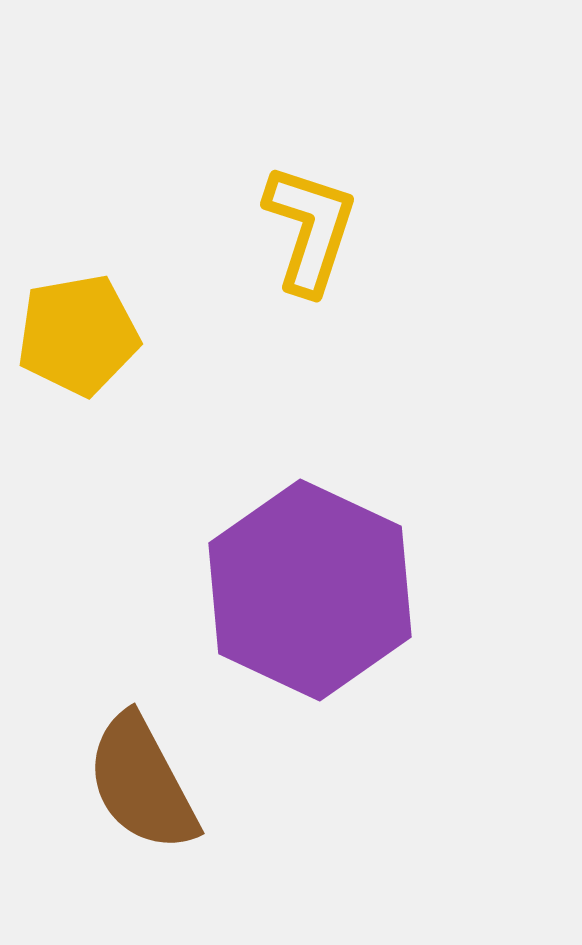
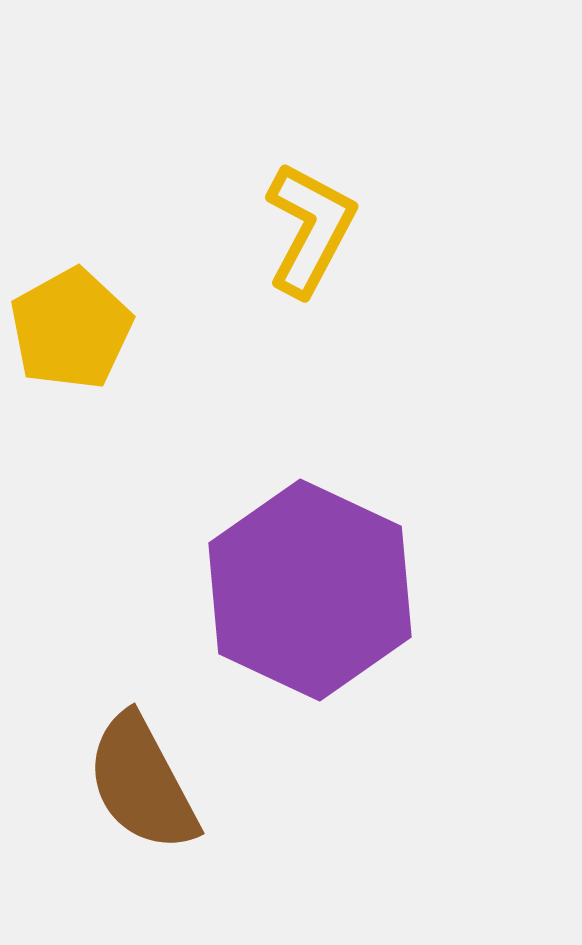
yellow L-shape: rotated 10 degrees clockwise
yellow pentagon: moved 7 px left, 6 px up; rotated 19 degrees counterclockwise
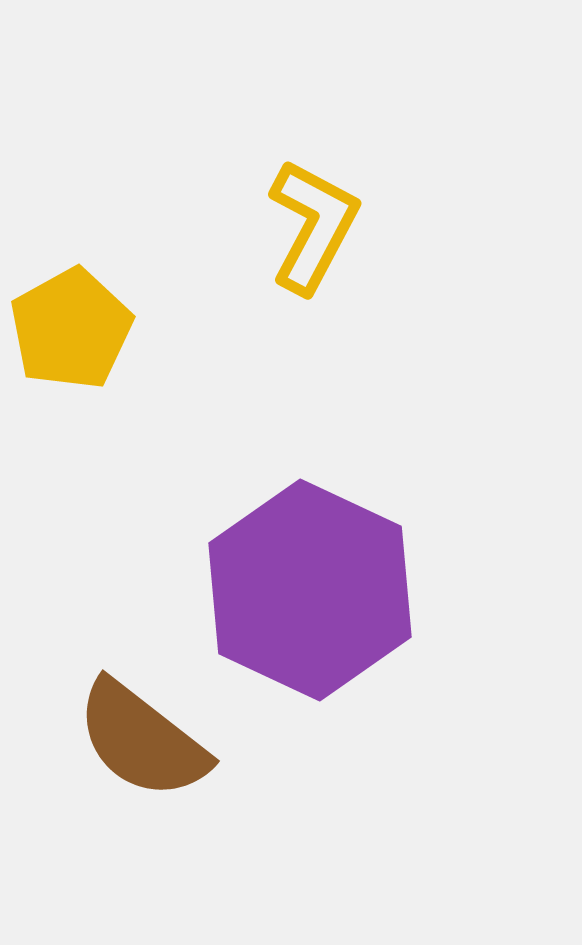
yellow L-shape: moved 3 px right, 3 px up
brown semicircle: moved 43 px up; rotated 24 degrees counterclockwise
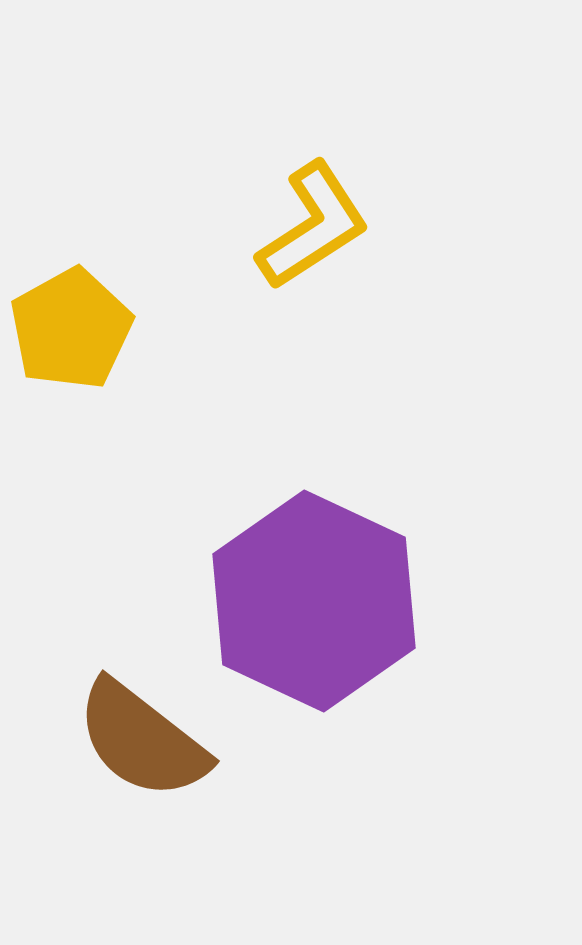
yellow L-shape: rotated 29 degrees clockwise
purple hexagon: moved 4 px right, 11 px down
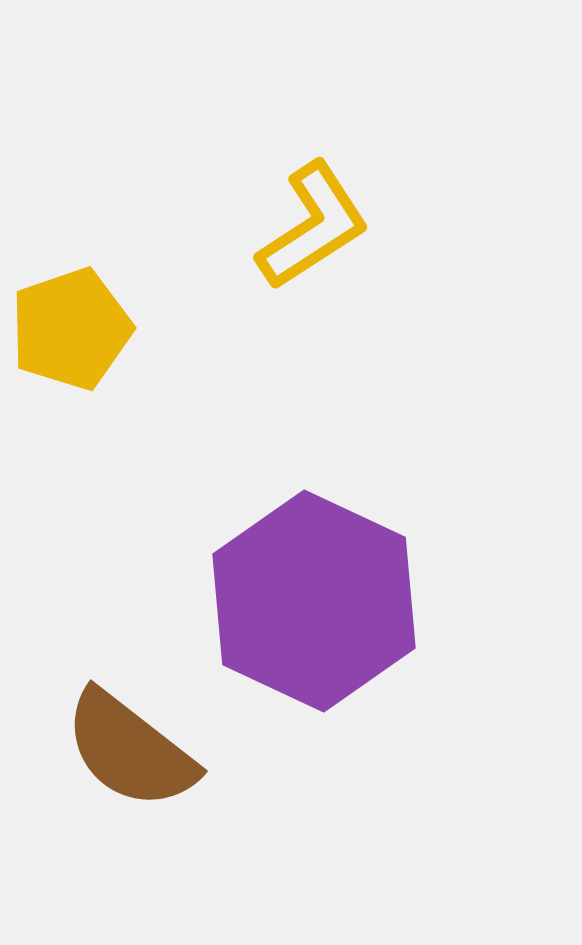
yellow pentagon: rotated 10 degrees clockwise
brown semicircle: moved 12 px left, 10 px down
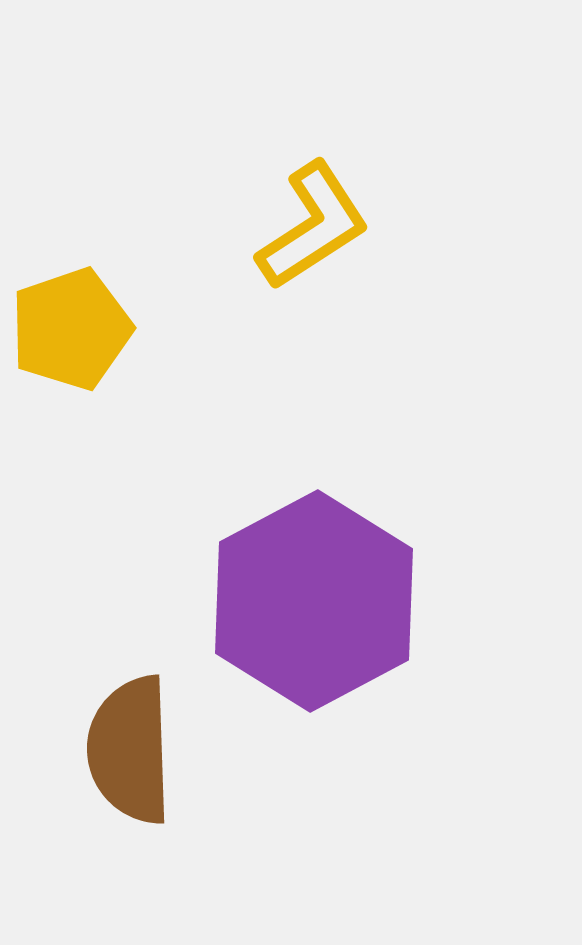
purple hexagon: rotated 7 degrees clockwise
brown semicircle: rotated 50 degrees clockwise
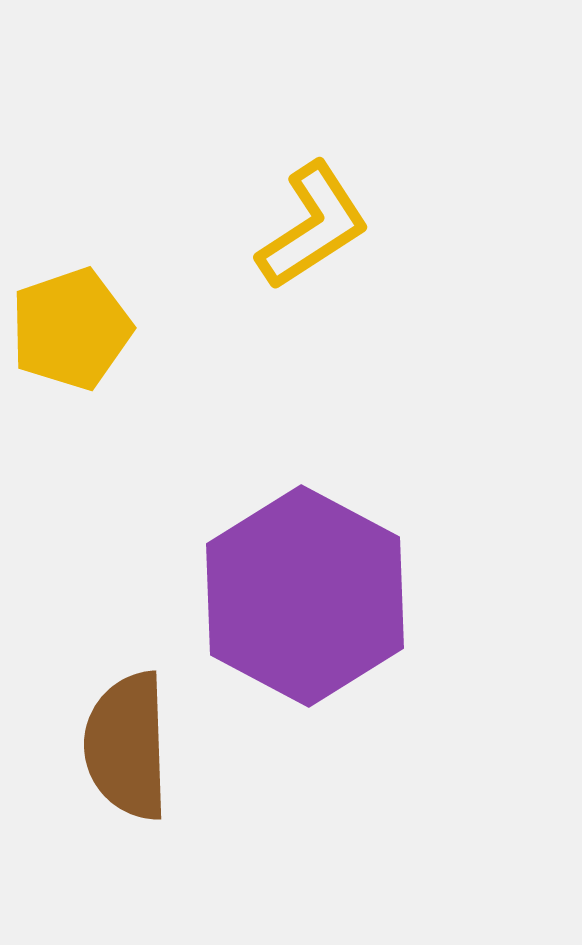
purple hexagon: moved 9 px left, 5 px up; rotated 4 degrees counterclockwise
brown semicircle: moved 3 px left, 4 px up
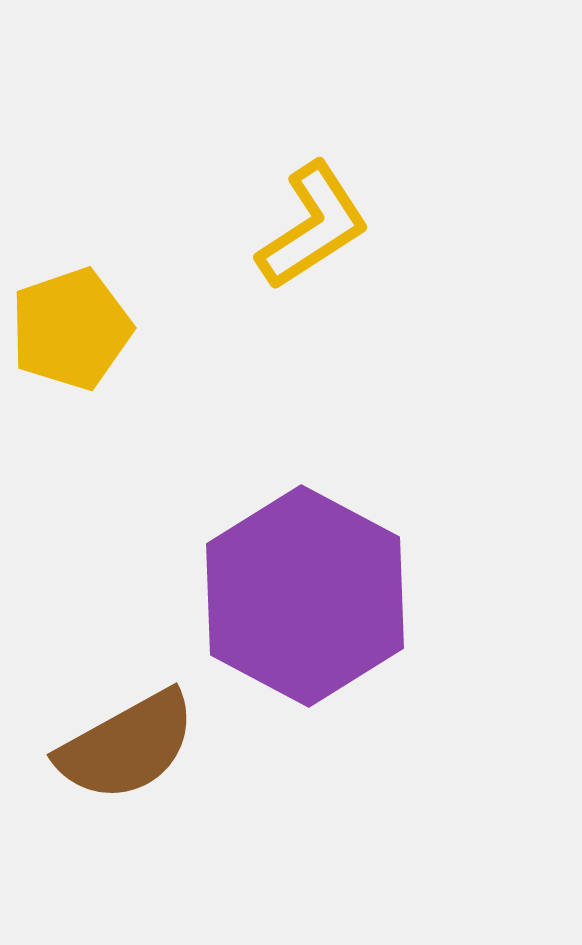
brown semicircle: rotated 117 degrees counterclockwise
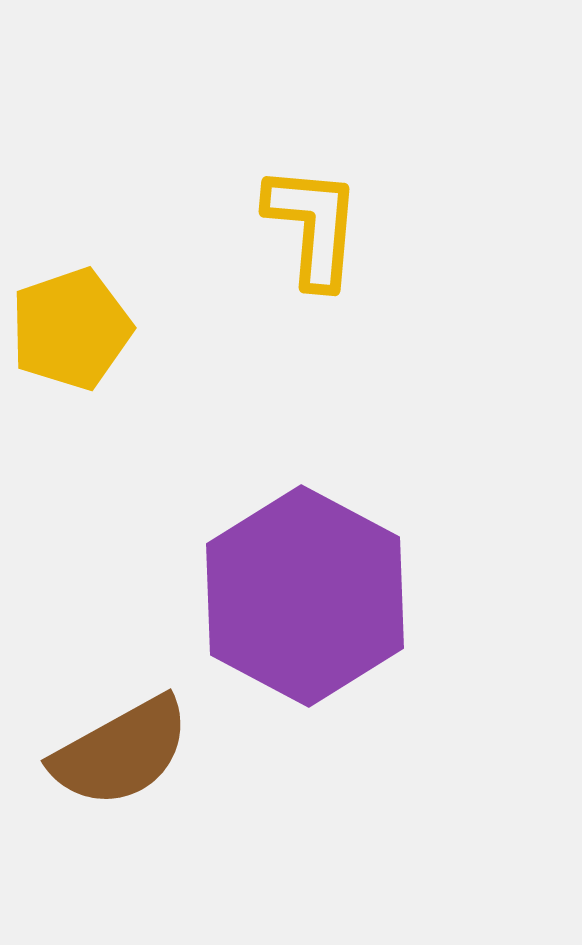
yellow L-shape: rotated 52 degrees counterclockwise
brown semicircle: moved 6 px left, 6 px down
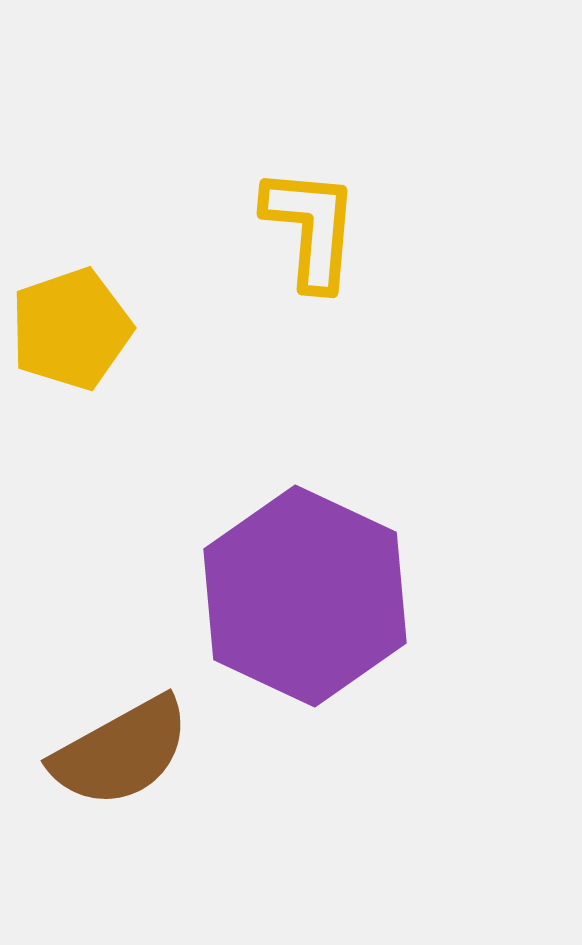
yellow L-shape: moved 2 px left, 2 px down
purple hexagon: rotated 3 degrees counterclockwise
